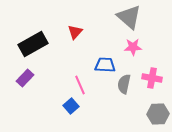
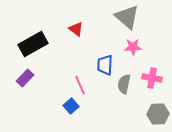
gray triangle: moved 2 px left
red triangle: moved 1 px right, 3 px up; rotated 35 degrees counterclockwise
blue trapezoid: rotated 90 degrees counterclockwise
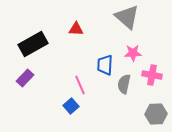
red triangle: rotated 35 degrees counterclockwise
pink star: moved 6 px down
pink cross: moved 3 px up
gray hexagon: moved 2 px left
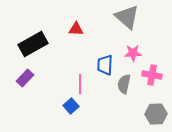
pink line: moved 1 px up; rotated 24 degrees clockwise
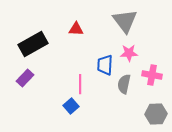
gray triangle: moved 2 px left, 4 px down; rotated 12 degrees clockwise
pink star: moved 4 px left
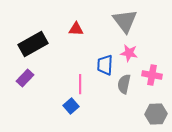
pink star: rotated 12 degrees clockwise
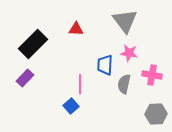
black rectangle: rotated 16 degrees counterclockwise
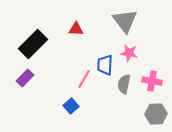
pink cross: moved 6 px down
pink line: moved 4 px right, 5 px up; rotated 30 degrees clockwise
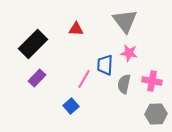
purple rectangle: moved 12 px right
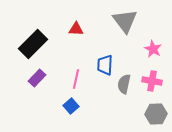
pink star: moved 24 px right, 4 px up; rotated 18 degrees clockwise
pink line: moved 8 px left; rotated 18 degrees counterclockwise
